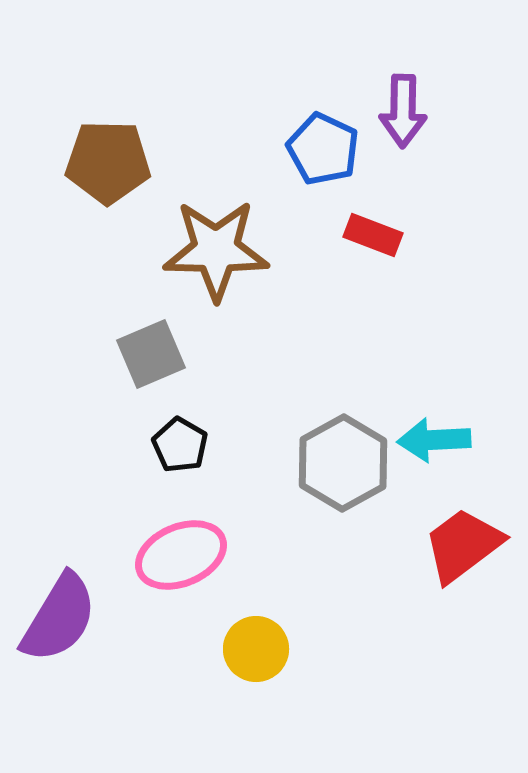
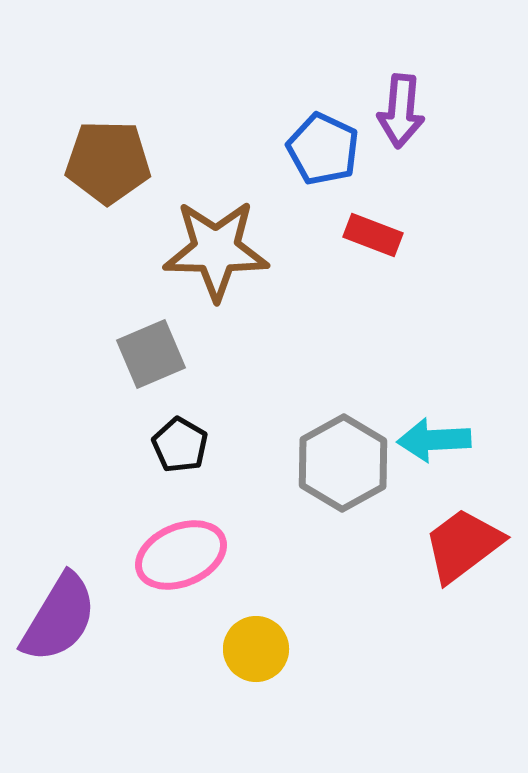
purple arrow: moved 2 px left; rotated 4 degrees clockwise
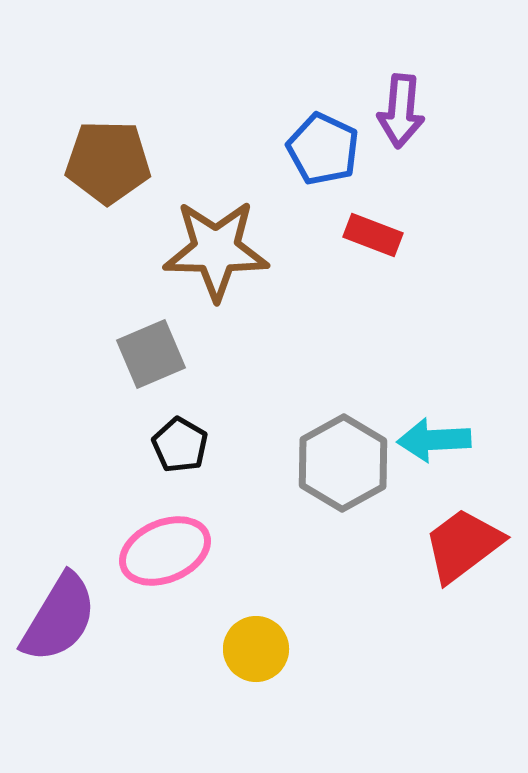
pink ellipse: moved 16 px left, 4 px up
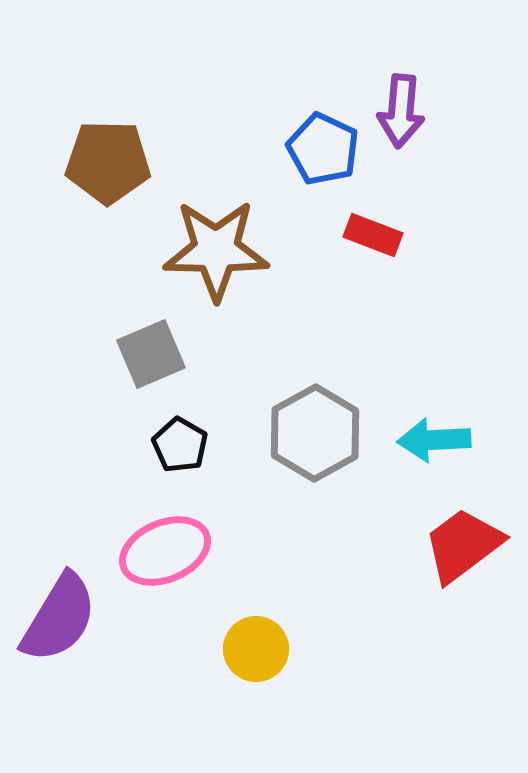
gray hexagon: moved 28 px left, 30 px up
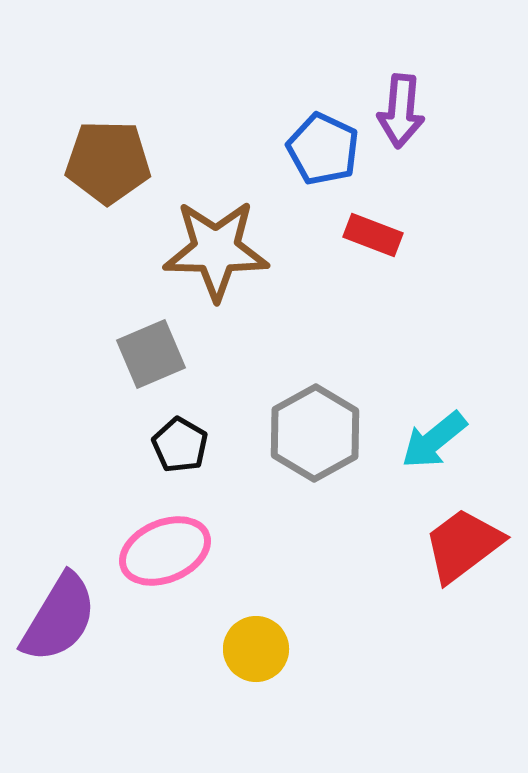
cyan arrow: rotated 36 degrees counterclockwise
